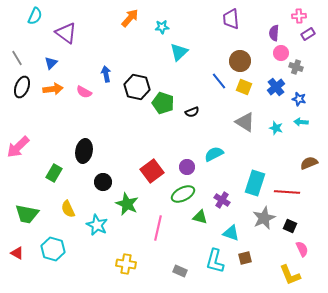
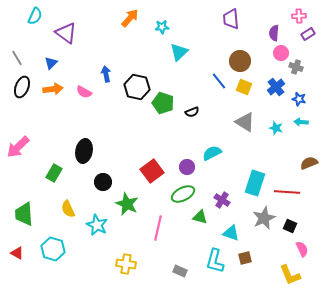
cyan semicircle at (214, 154): moved 2 px left, 1 px up
green trapezoid at (27, 214): moved 3 px left; rotated 75 degrees clockwise
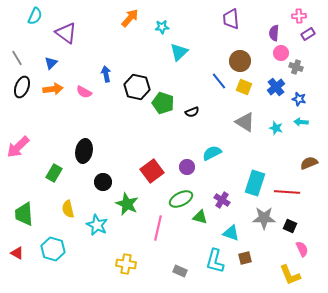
green ellipse at (183, 194): moved 2 px left, 5 px down
yellow semicircle at (68, 209): rotated 12 degrees clockwise
gray star at (264, 218): rotated 25 degrees clockwise
